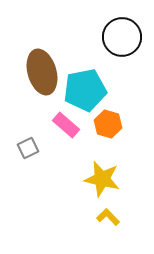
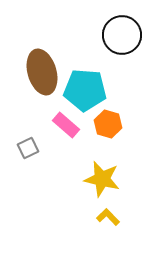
black circle: moved 2 px up
cyan pentagon: rotated 15 degrees clockwise
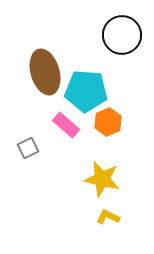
brown ellipse: moved 3 px right
cyan pentagon: moved 1 px right, 1 px down
orange hexagon: moved 2 px up; rotated 20 degrees clockwise
yellow L-shape: rotated 20 degrees counterclockwise
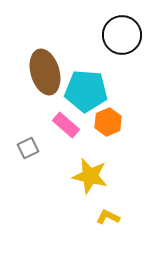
yellow star: moved 12 px left, 3 px up
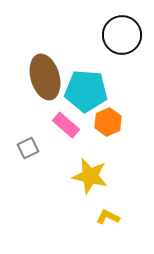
brown ellipse: moved 5 px down
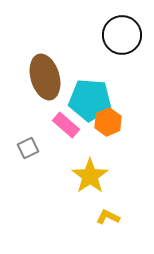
cyan pentagon: moved 4 px right, 9 px down
yellow star: rotated 24 degrees clockwise
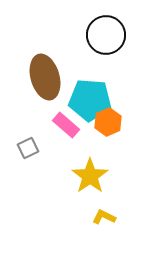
black circle: moved 16 px left
yellow L-shape: moved 4 px left
